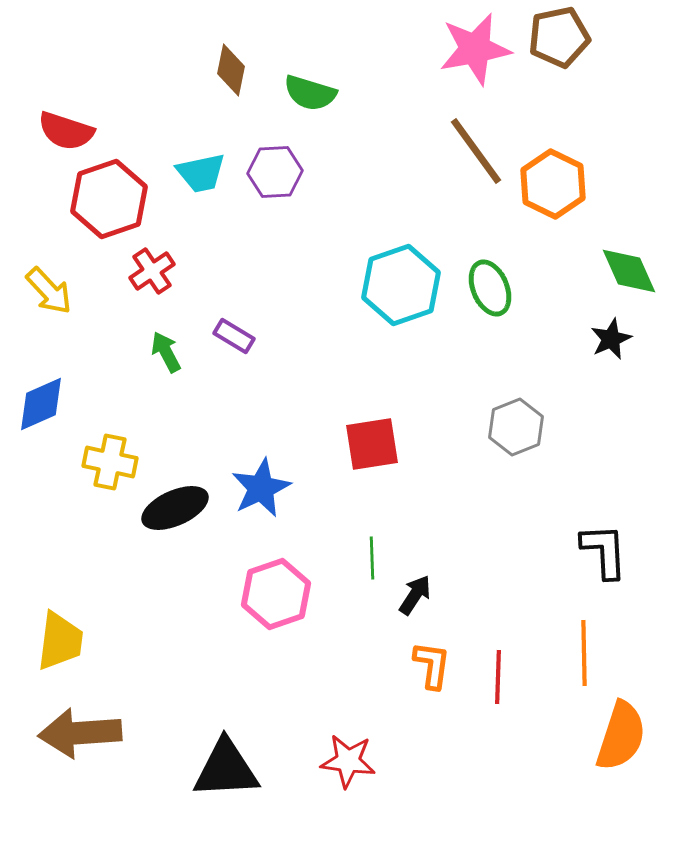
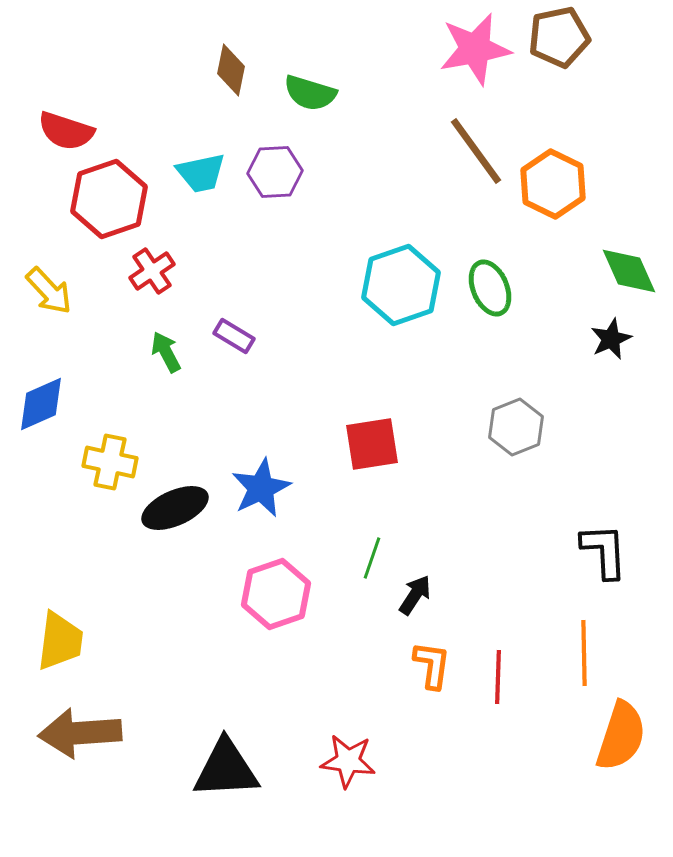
green line: rotated 21 degrees clockwise
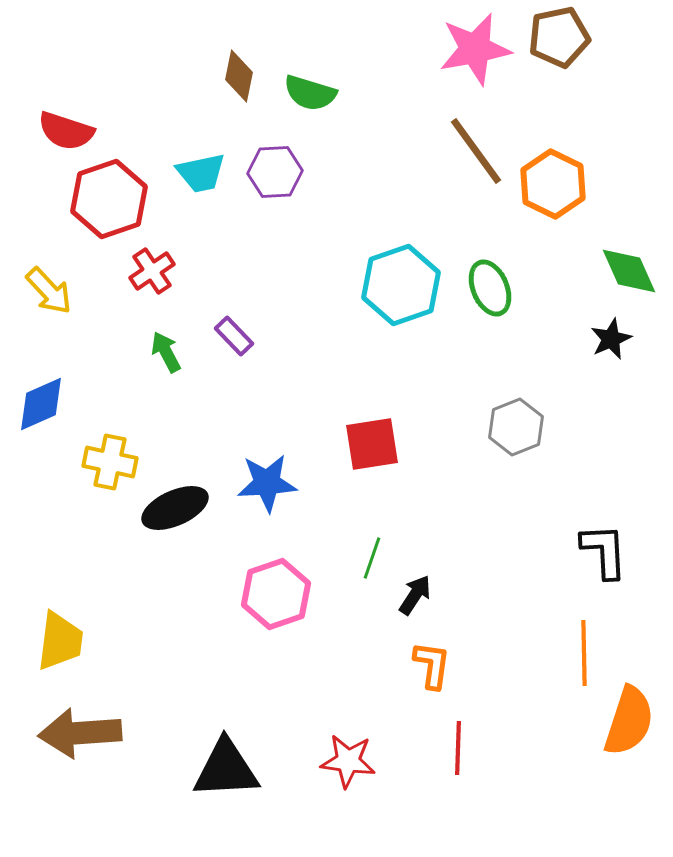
brown diamond: moved 8 px right, 6 px down
purple rectangle: rotated 15 degrees clockwise
blue star: moved 6 px right, 5 px up; rotated 22 degrees clockwise
red line: moved 40 px left, 71 px down
orange semicircle: moved 8 px right, 15 px up
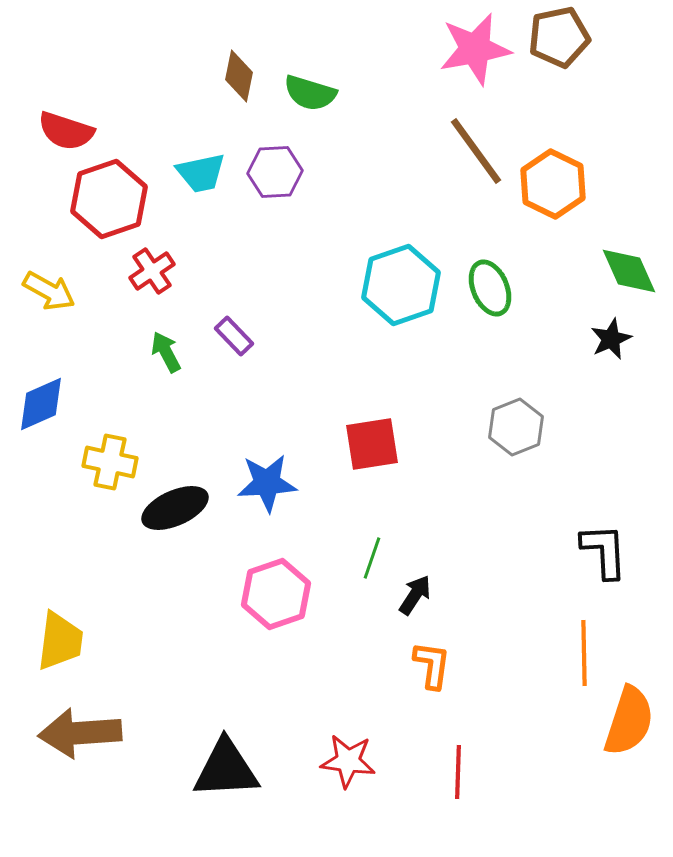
yellow arrow: rotated 18 degrees counterclockwise
red line: moved 24 px down
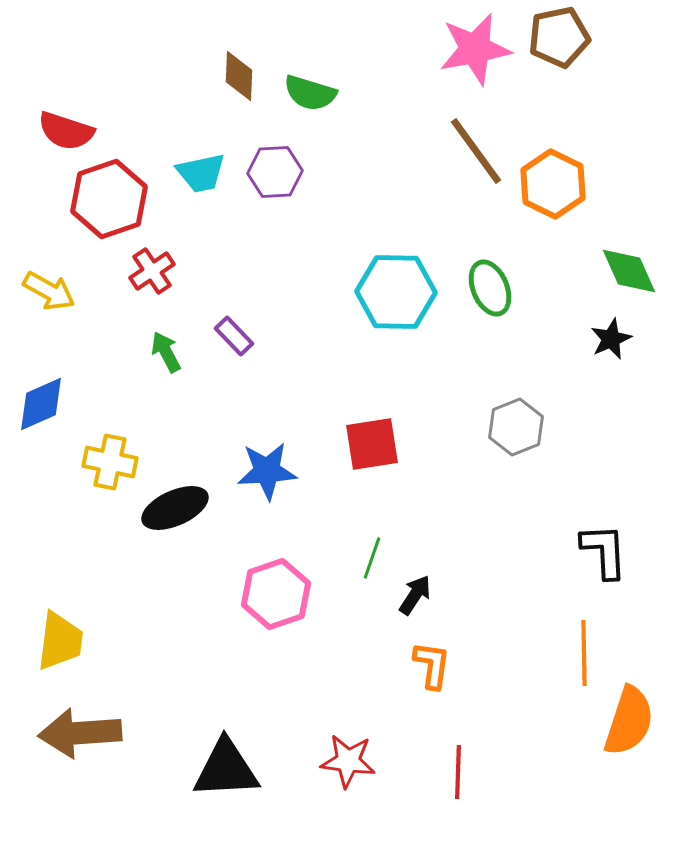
brown diamond: rotated 9 degrees counterclockwise
cyan hexagon: moved 5 px left, 7 px down; rotated 20 degrees clockwise
blue star: moved 12 px up
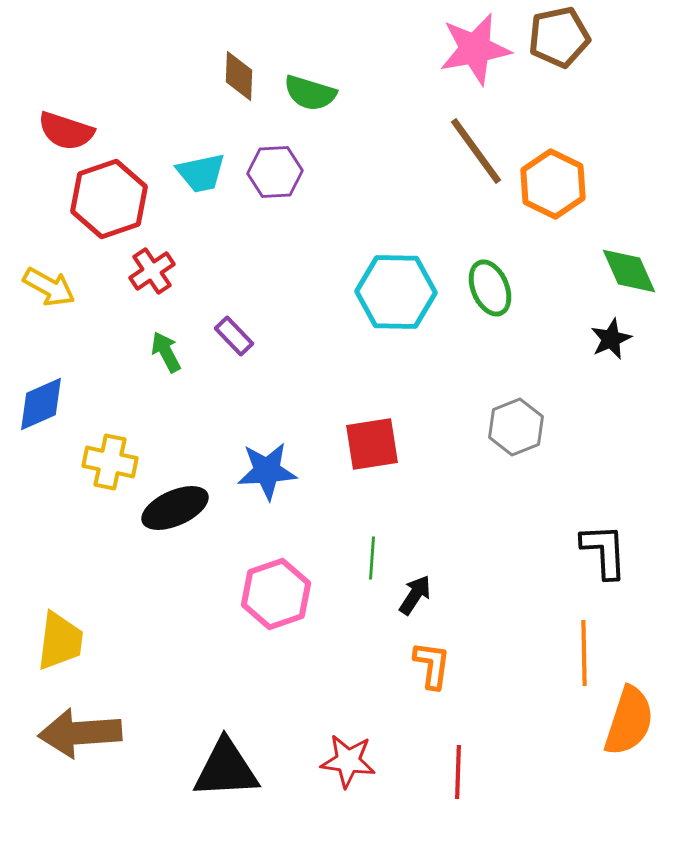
yellow arrow: moved 4 px up
green line: rotated 15 degrees counterclockwise
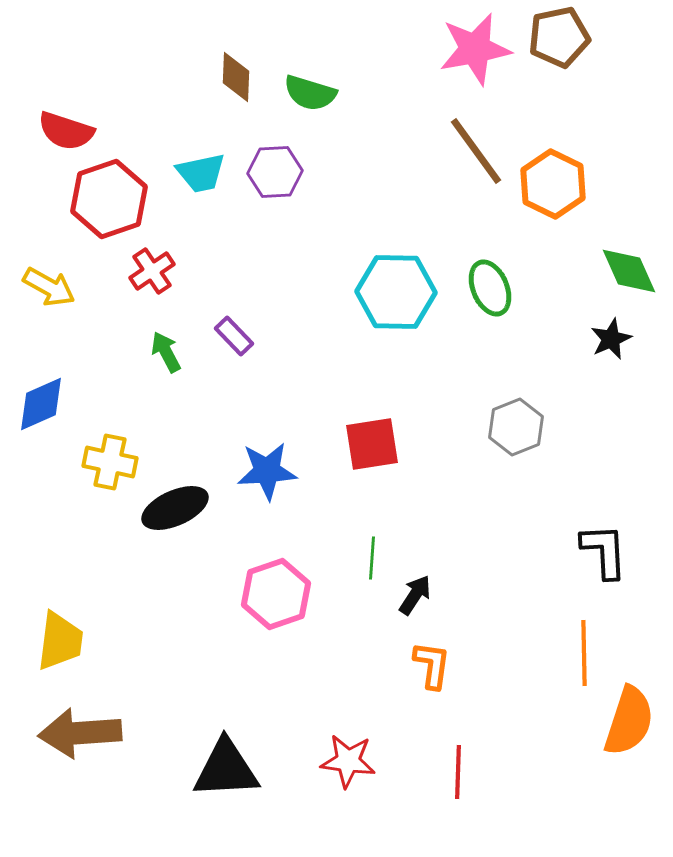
brown diamond: moved 3 px left, 1 px down
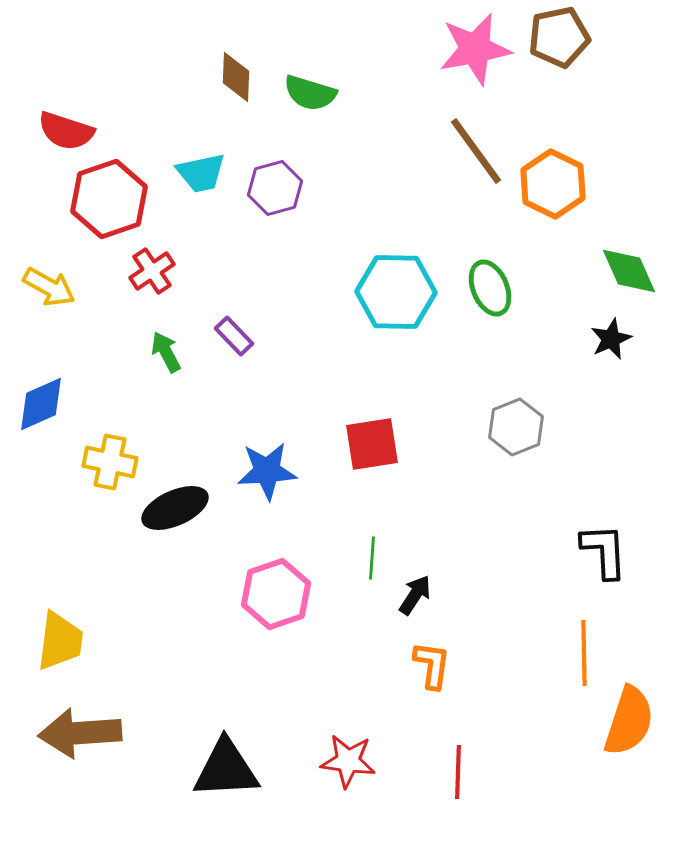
purple hexagon: moved 16 px down; rotated 12 degrees counterclockwise
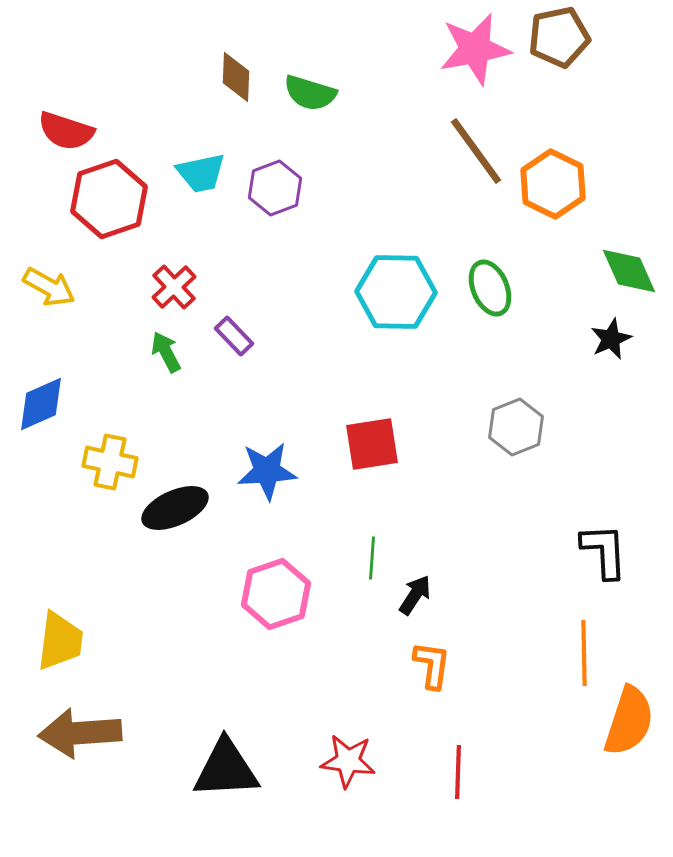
purple hexagon: rotated 6 degrees counterclockwise
red cross: moved 22 px right, 16 px down; rotated 9 degrees counterclockwise
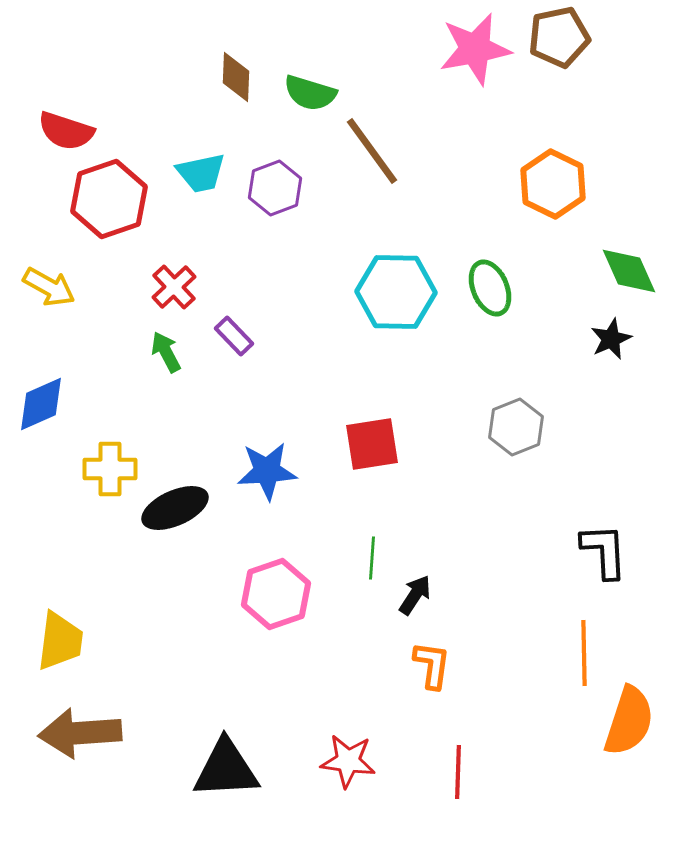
brown line: moved 104 px left
yellow cross: moved 7 px down; rotated 12 degrees counterclockwise
